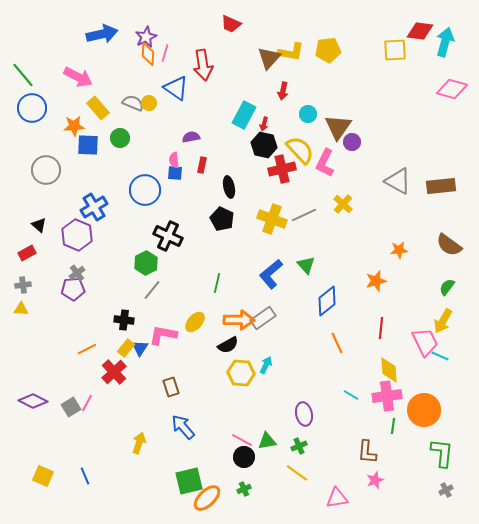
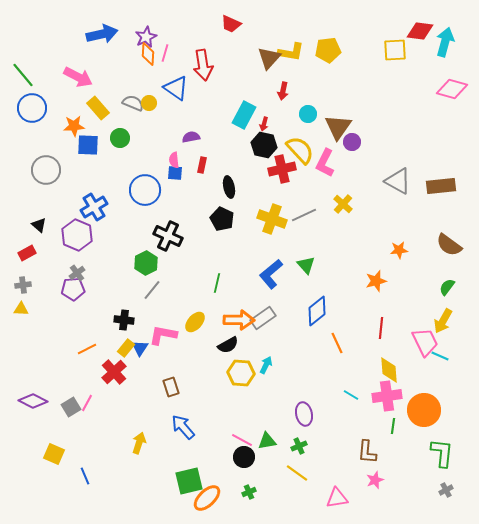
blue diamond at (327, 301): moved 10 px left, 10 px down
yellow square at (43, 476): moved 11 px right, 22 px up
green cross at (244, 489): moved 5 px right, 3 px down
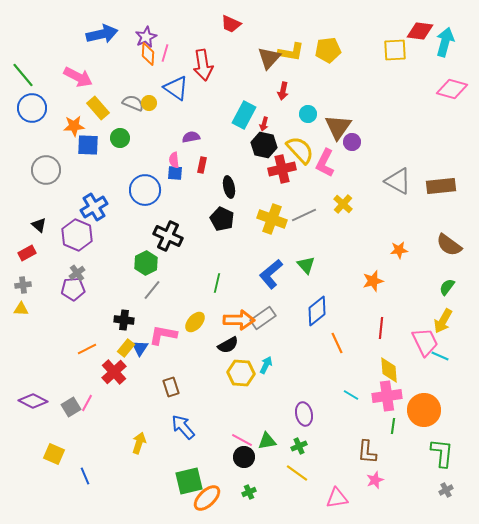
orange star at (376, 281): moved 3 px left
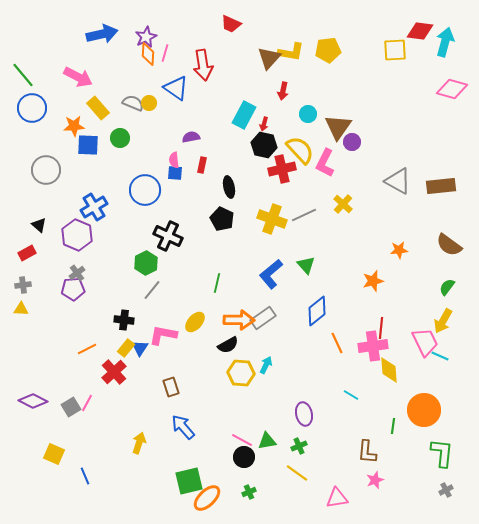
pink cross at (387, 396): moved 14 px left, 50 px up
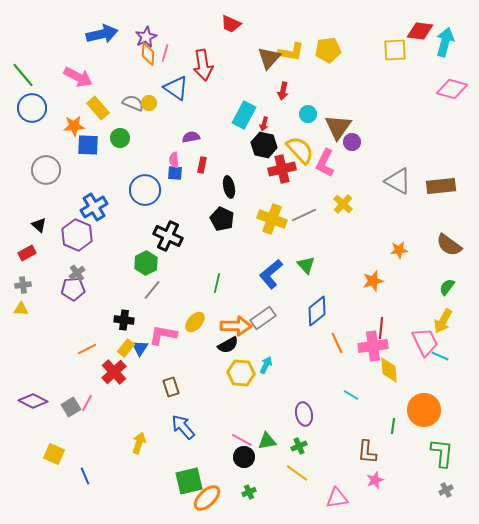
orange arrow at (239, 320): moved 3 px left, 6 px down
